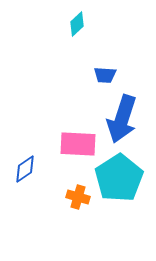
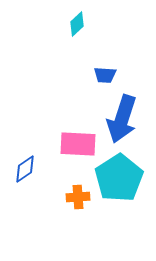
orange cross: rotated 20 degrees counterclockwise
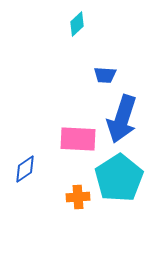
pink rectangle: moved 5 px up
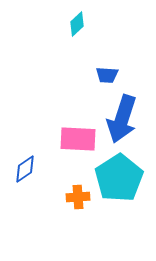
blue trapezoid: moved 2 px right
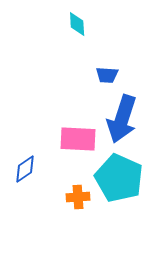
cyan diamond: rotated 50 degrees counterclockwise
cyan pentagon: rotated 15 degrees counterclockwise
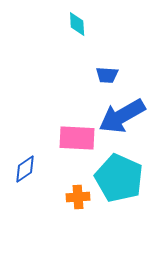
blue arrow: moved 3 px up; rotated 42 degrees clockwise
pink rectangle: moved 1 px left, 1 px up
